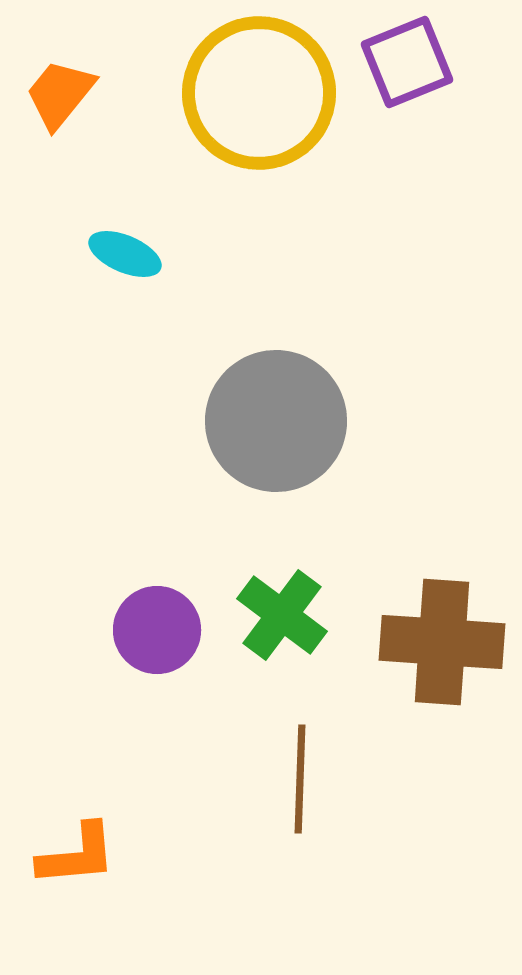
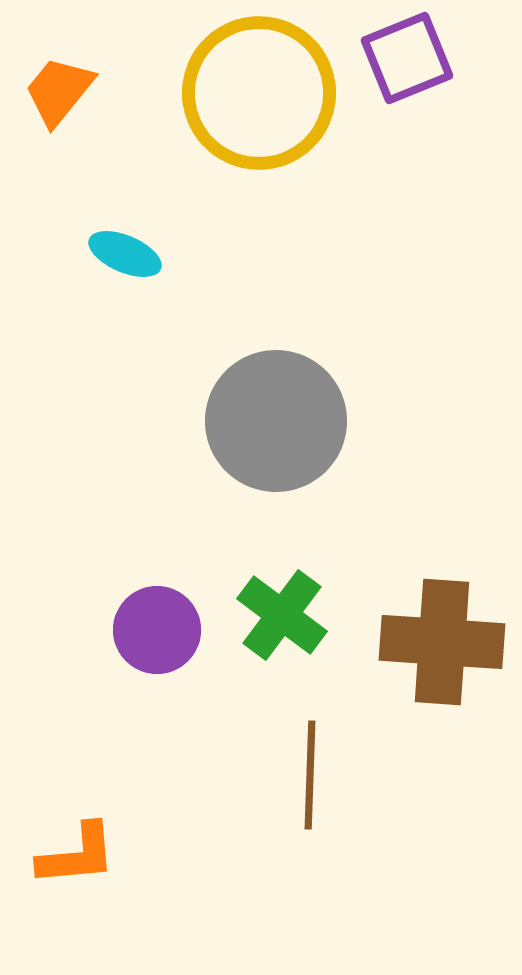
purple square: moved 4 px up
orange trapezoid: moved 1 px left, 3 px up
brown line: moved 10 px right, 4 px up
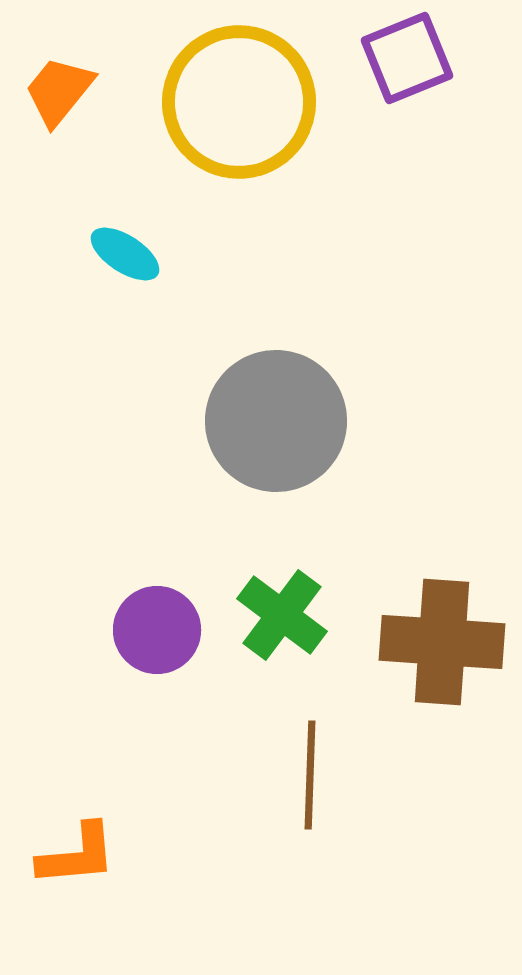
yellow circle: moved 20 px left, 9 px down
cyan ellipse: rotated 10 degrees clockwise
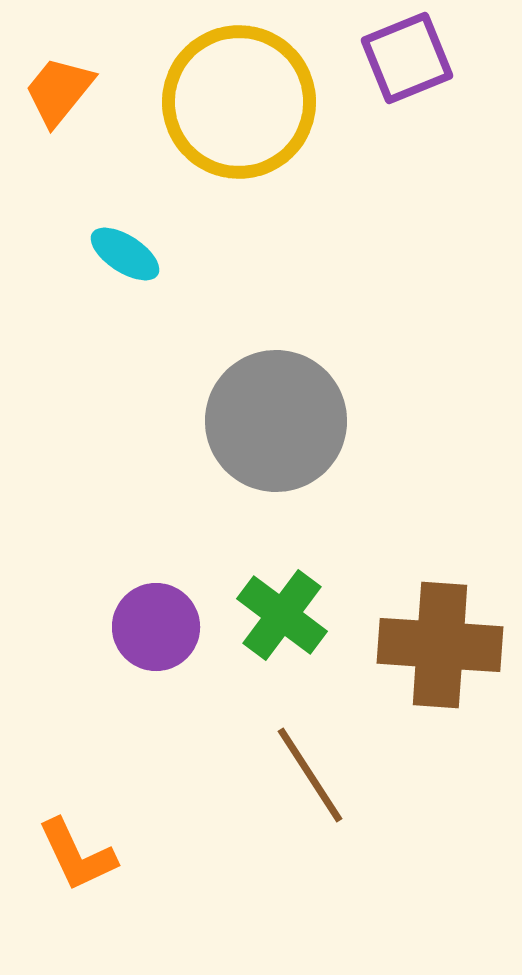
purple circle: moved 1 px left, 3 px up
brown cross: moved 2 px left, 3 px down
brown line: rotated 35 degrees counterclockwise
orange L-shape: rotated 70 degrees clockwise
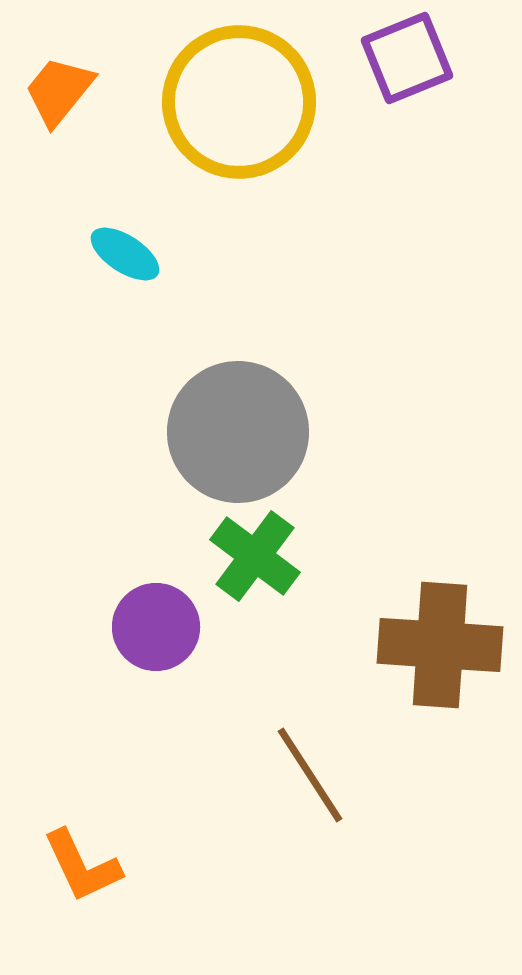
gray circle: moved 38 px left, 11 px down
green cross: moved 27 px left, 59 px up
orange L-shape: moved 5 px right, 11 px down
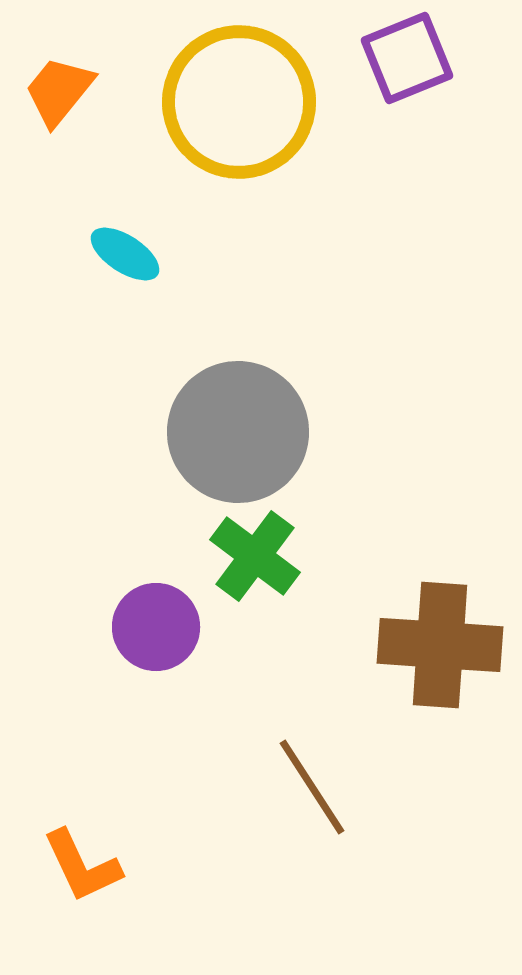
brown line: moved 2 px right, 12 px down
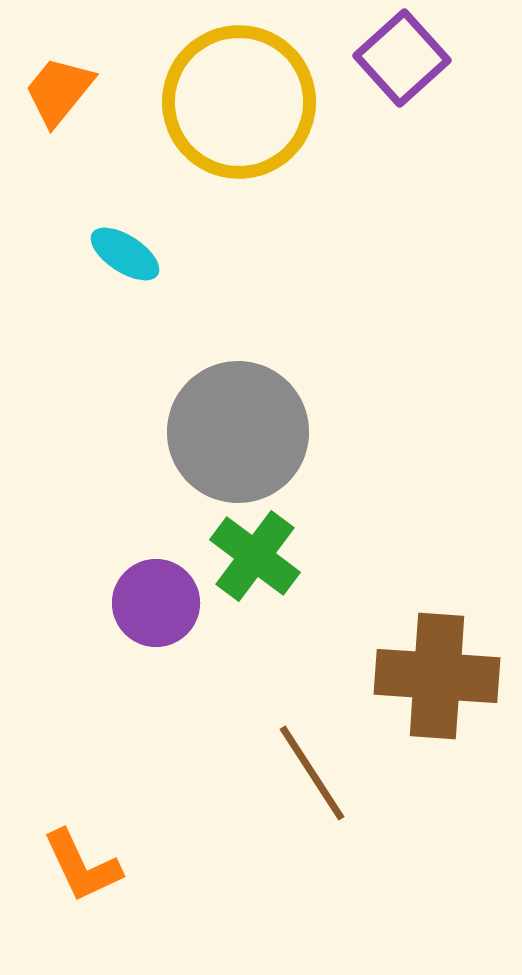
purple square: moved 5 px left; rotated 20 degrees counterclockwise
purple circle: moved 24 px up
brown cross: moved 3 px left, 31 px down
brown line: moved 14 px up
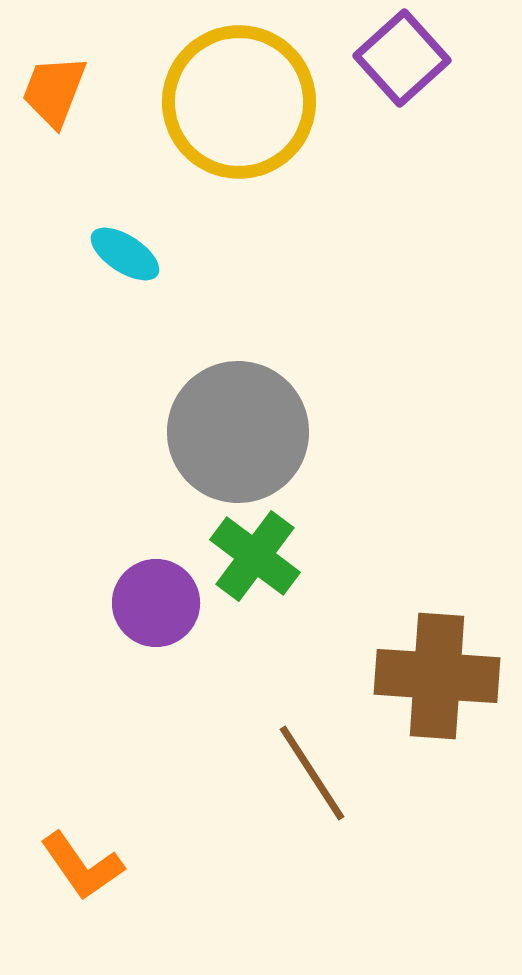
orange trapezoid: moved 5 px left; rotated 18 degrees counterclockwise
orange L-shape: rotated 10 degrees counterclockwise
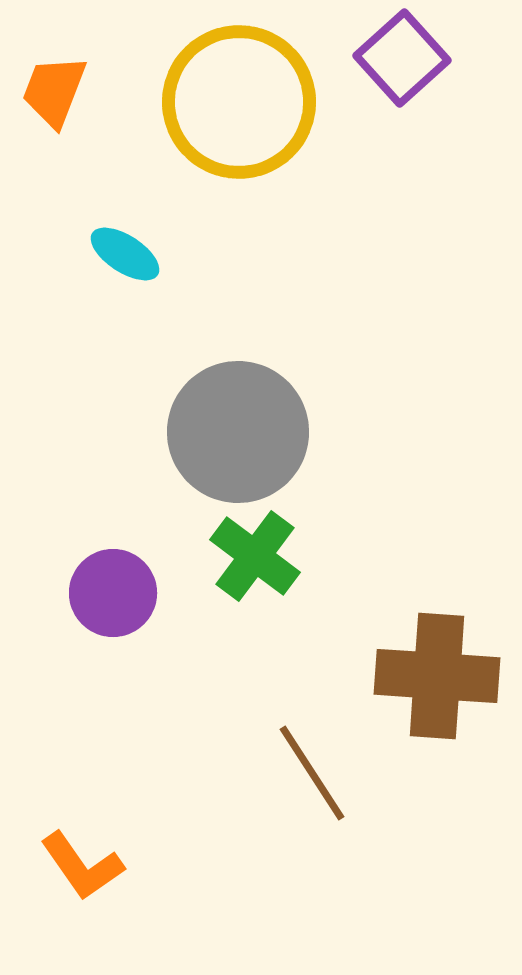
purple circle: moved 43 px left, 10 px up
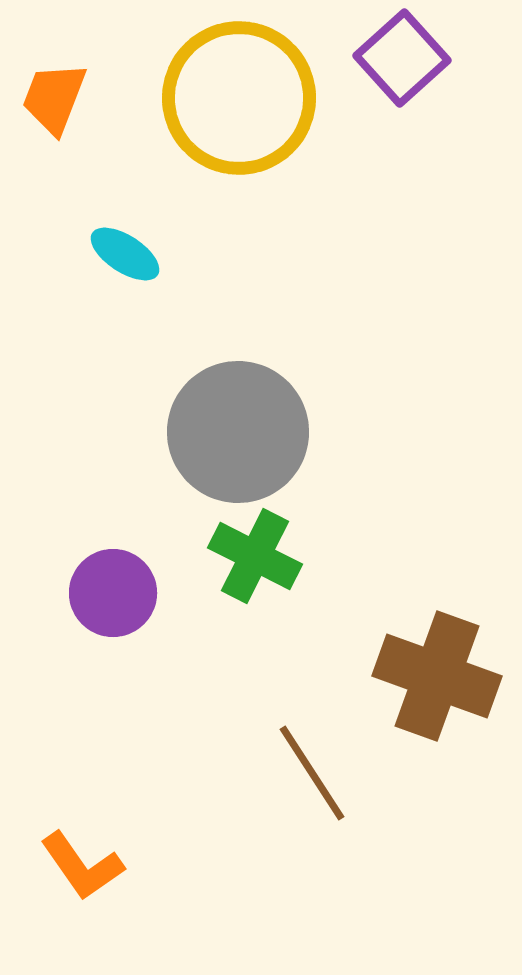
orange trapezoid: moved 7 px down
yellow circle: moved 4 px up
green cross: rotated 10 degrees counterclockwise
brown cross: rotated 16 degrees clockwise
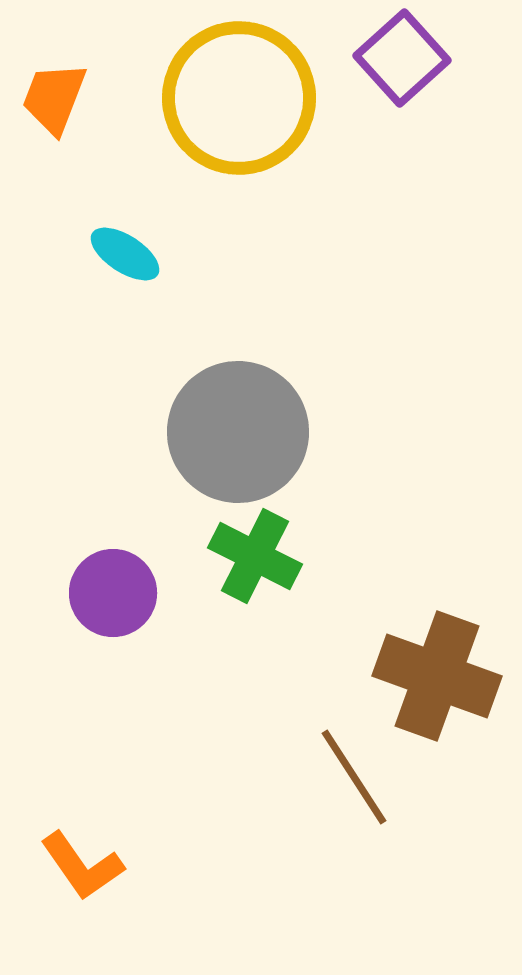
brown line: moved 42 px right, 4 px down
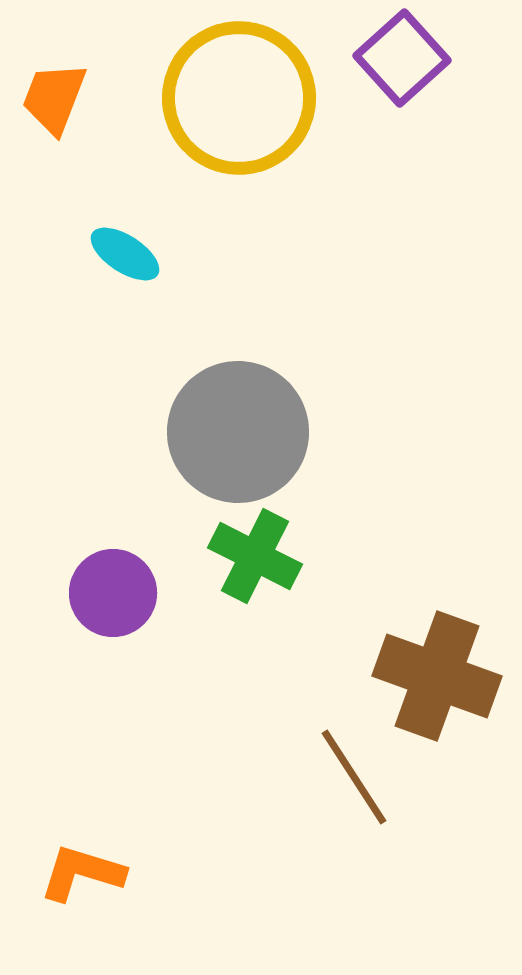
orange L-shape: moved 7 px down; rotated 142 degrees clockwise
